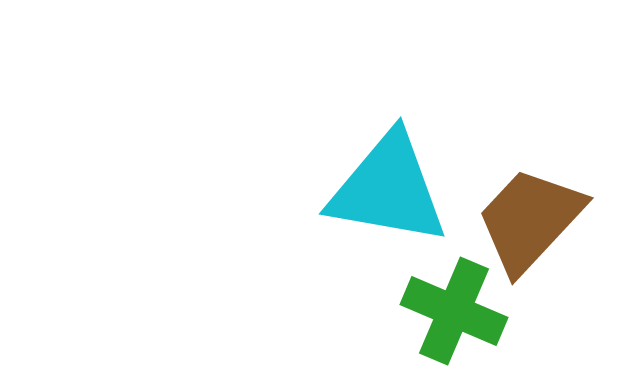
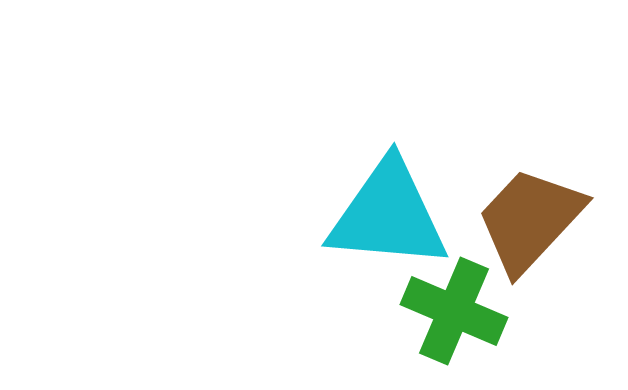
cyan triangle: moved 26 px down; rotated 5 degrees counterclockwise
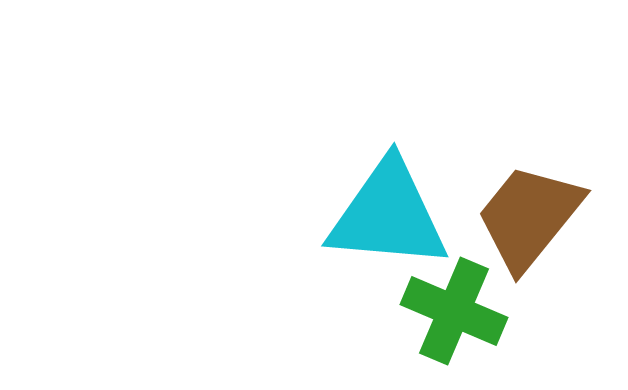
brown trapezoid: moved 1 px left, 3 px up; rotated 4 degrees counterclockwise
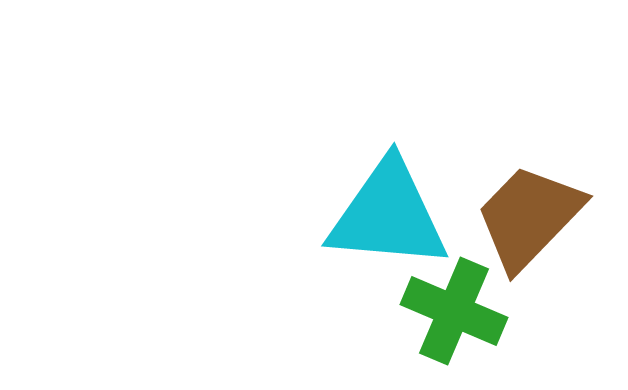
brown trapezoid: rotated 5 degrees clockwise
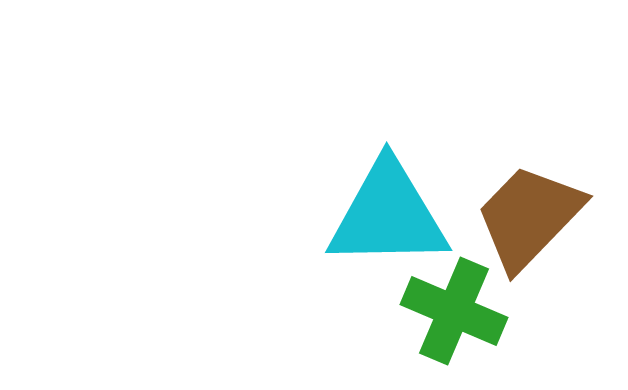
cyan triangle: rotated 6 degrees counterclockwise
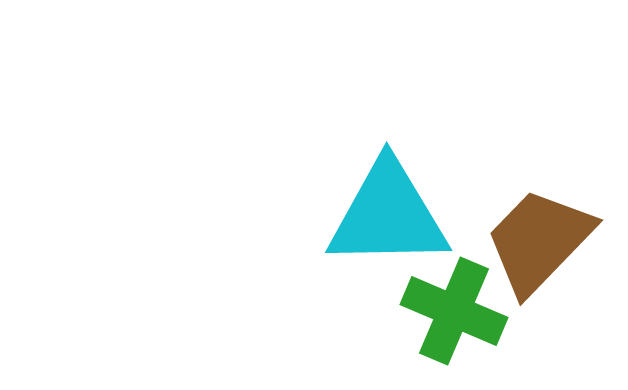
brown trapezoid: moved 10 px right, 24 px down
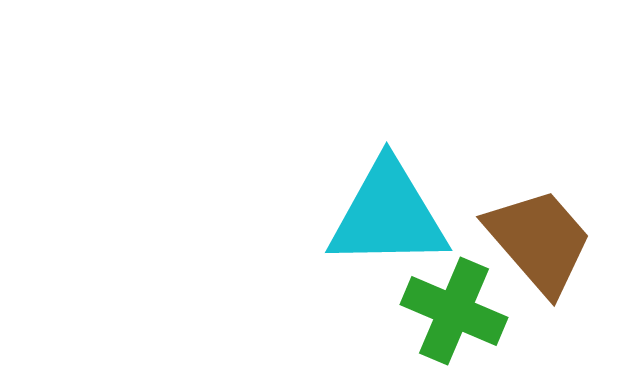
brown trapezoid: rotated 95 degrees clockwise
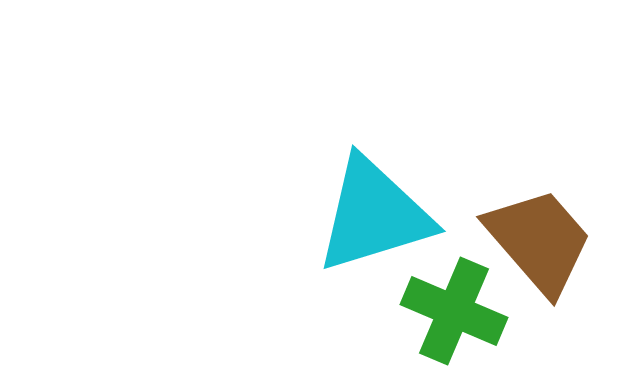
cyan triangle: moved 14 px left; rotated 16 degrees counterclockwise
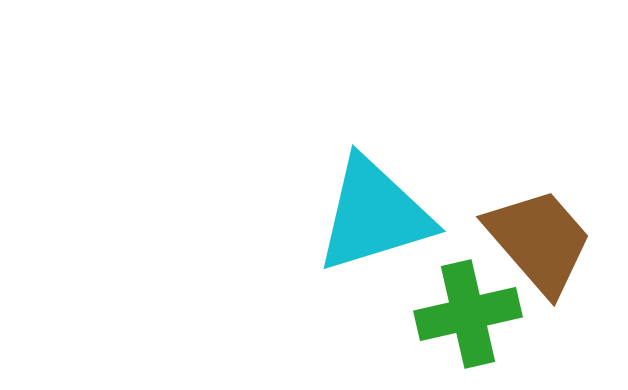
green cross: moved 14 px right, 3 px down; rotated 36 degrees counterclockwise
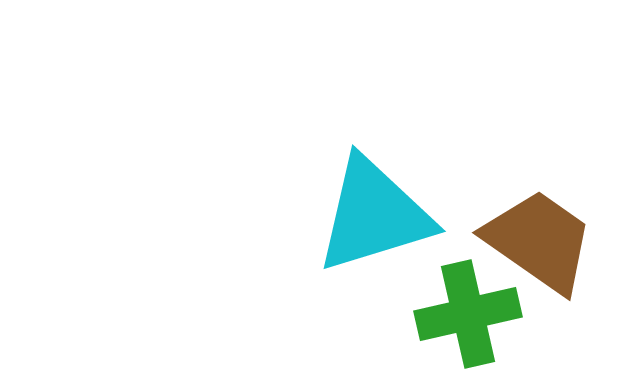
brown trapezoid: rotated 14 degrees counterclockwise
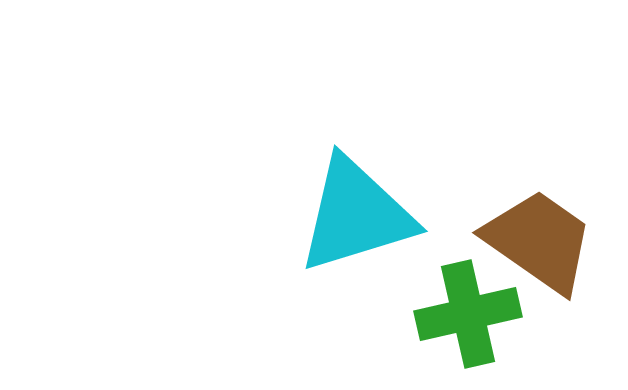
cyan triangle: moved 18 px left
